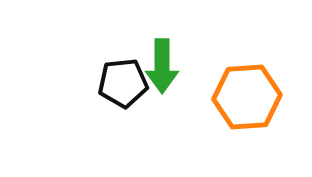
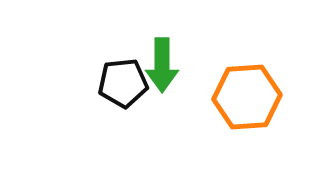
green arrow: moved 1 px up
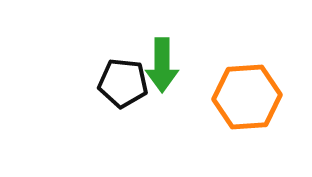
black pentagon: rotated 12 degrees clockwise
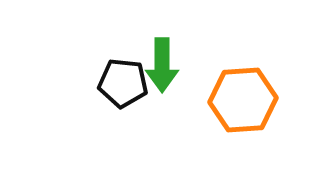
orange hexagon: moved 4 px left, 3 px down
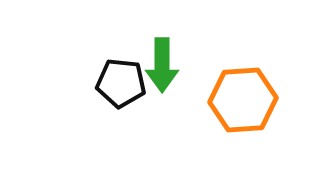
black pentagon: moved 2 px left
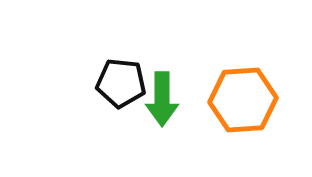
green arrow: moved 34 px down
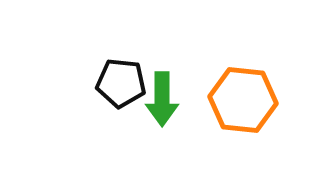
orange hexagon: rotated 10 degrees clockwise
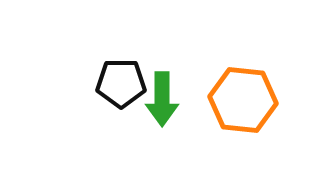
black pentagon: rotated 6 degrees counterclockwise
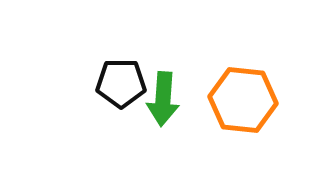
green arrow: moved 1 px right; rotated 4 degrees clockwise
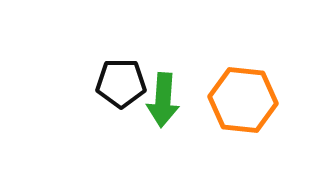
green arrow: moved 1 px down
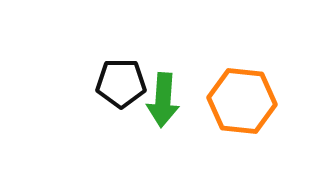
orange hexagon: moved 1 px left, 1 px down
